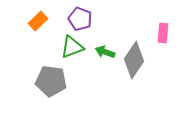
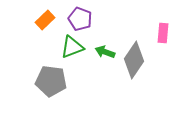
orange rectangle: moved 7 px right, 1 px up
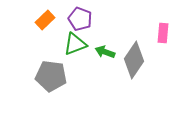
green triangle: moved 3 px right, 3 px up
gray pentagon: moved 5 px up
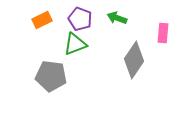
orange rectangle: moved 3 px left; rotated 18 degrees clockwise
green arrow: moved 12 px right, 34 px up
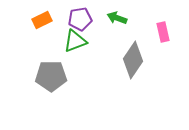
purple pentagon: rotated 30 degrees counterclockwise
pink rectangle: moved 1 px up; rotated 18 degrees counterclockwise
green triangle: moved 3 px up
gray diamond: moved 1 px left
gray pentagon: rotated 8 degrees counterclockwise
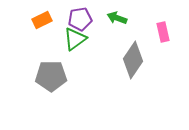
green triangle: moved 2 px up; rotated 15 degrees counterclockwise
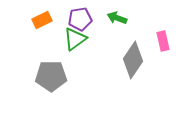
pink rectangle: moved 9 px down
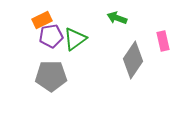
purple pentagon: moved 29 px left, 17 px down
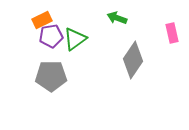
pink rectangle: moved 9 px right, 8 px up
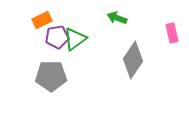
purple pentagon: moved 6 px right, 1 px down
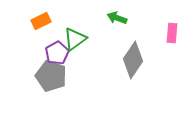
orange rectangle: moved 1 px left, 1 px down
pink rectangle: rotated 18 degrees clockwise
purple pentagon: moved 16 px down; rotated 20 degrees counterclockwise
gray pentagon: rotated 20 degrees clockwise
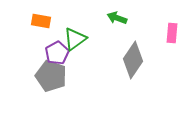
orange rectangle: rotated 36 degrees clockwise
